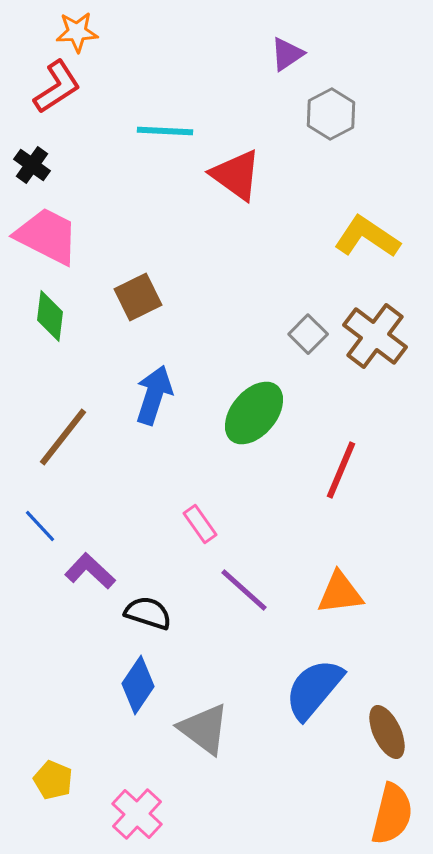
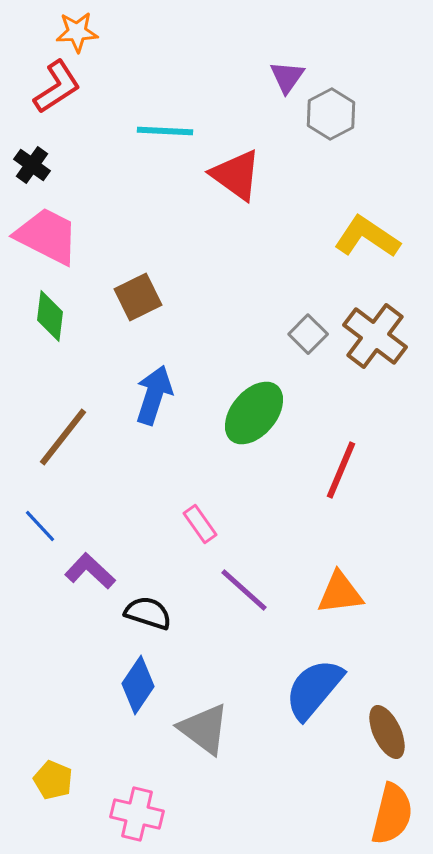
purple triangle: moved 23 px down; rotated 21 degrees counterclockwise
pink cross: rotated 30 degrees counterclockwise
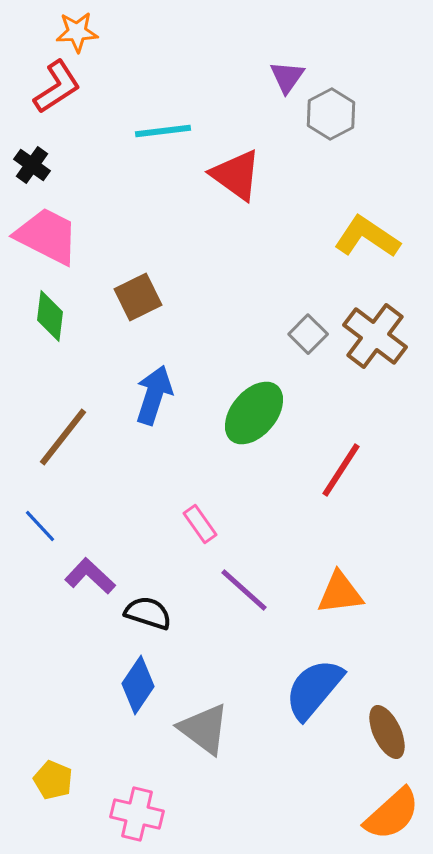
cyan line: moved 2 px left; rotated 10 degrees counterclockwise
red line: rotated 10 degrees clockwise
purple L-shape: moved 5 px down
orange semicircle: rotated 34 degrees clockwise
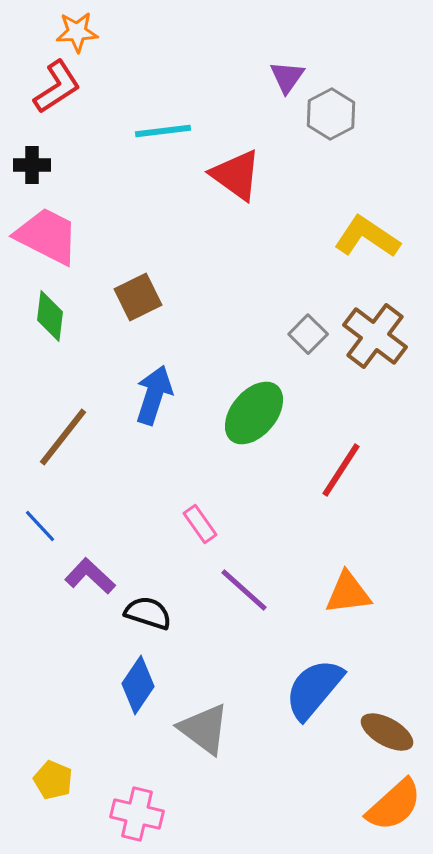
black cross: rotated 36 degrees counterclockwise
orange triangle: moved 8 px right
brown ellipse: rotated 36 degrees counterclockwise
orange semicircle: moved 2 px right, 9 px up
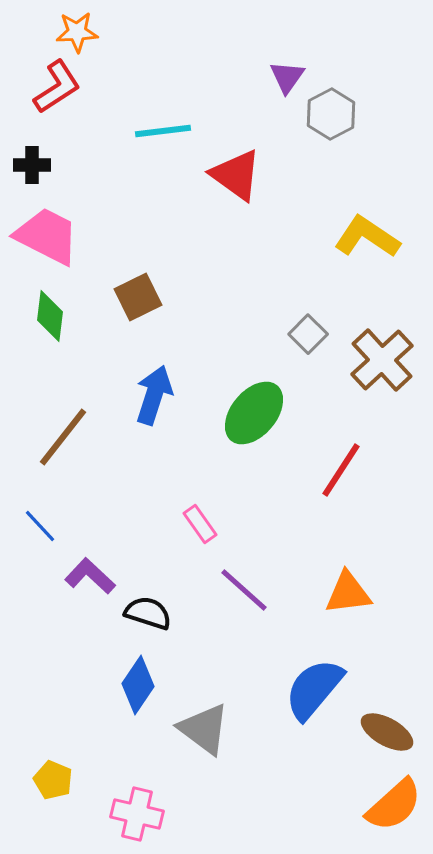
brown cross: moved 7 px right, 24 px down; rotated 10 degrees clockwise
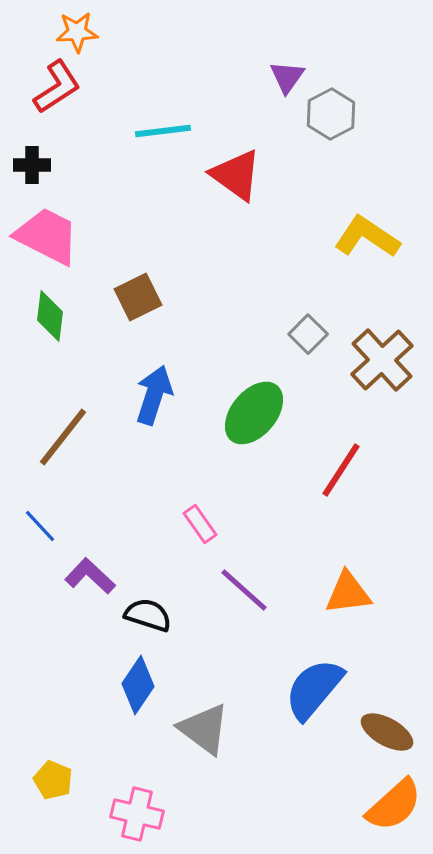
black semicircle: moved 2 px down
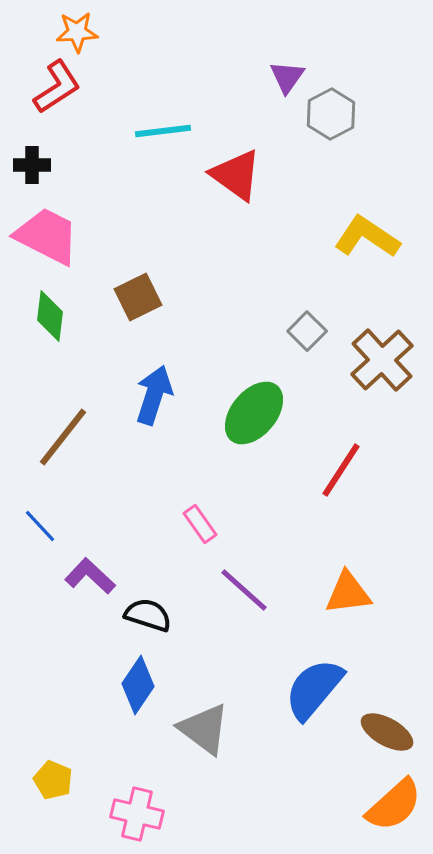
gray square: moved 1 px left, 3 px up
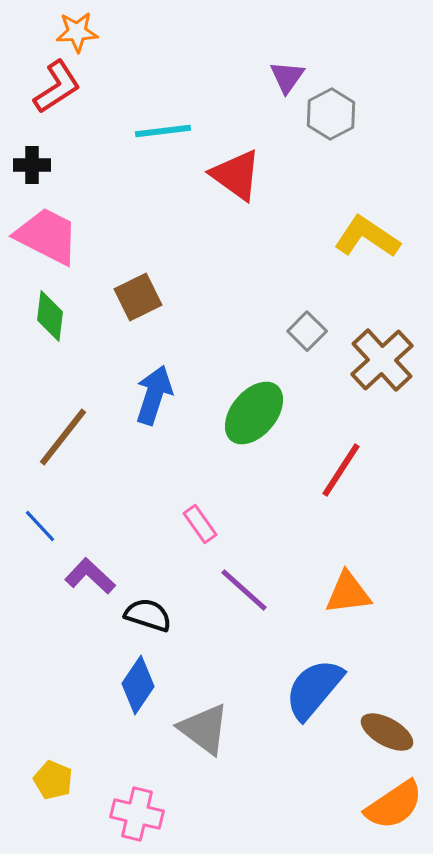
orange semicircle: rotated 8 degrees clockwise
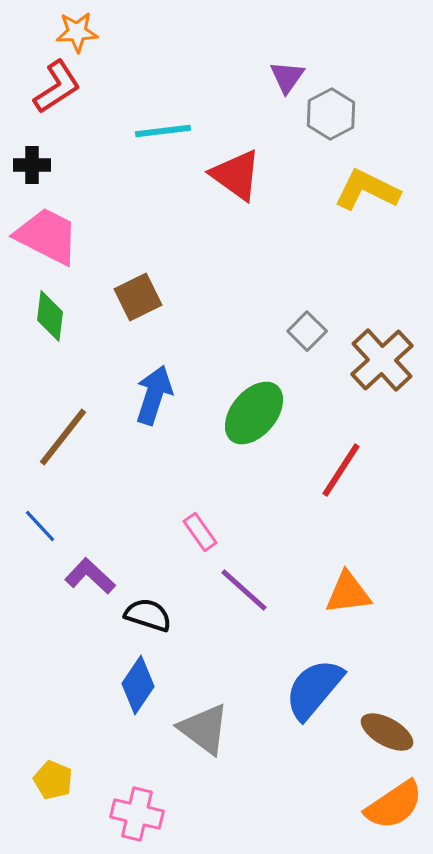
yellow L-shape: moved 47 px up; rotated 8 degrees counterclockwise
pink rectangle: moved 8 px down
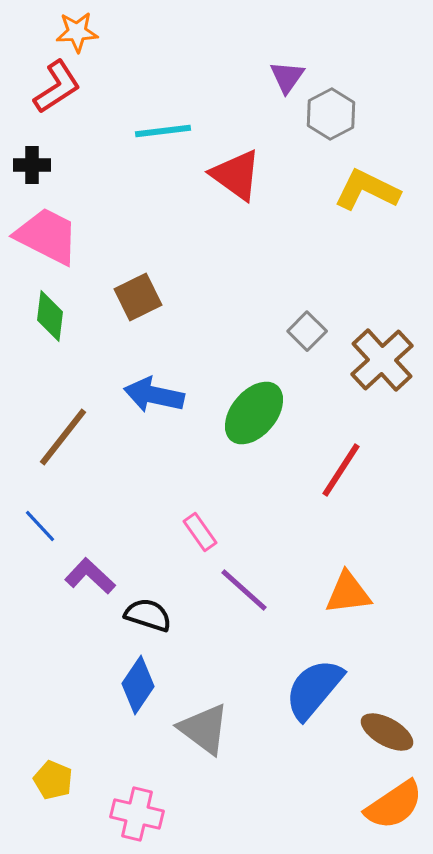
blue arrow: rotated 96 degrees counterclockwise
